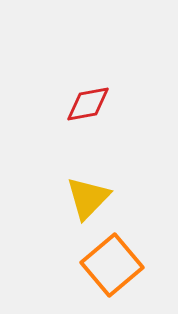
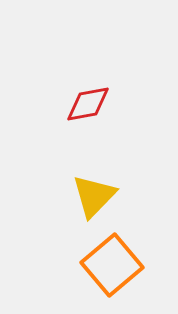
yellow triangle: moved 6 px right, 2 px up
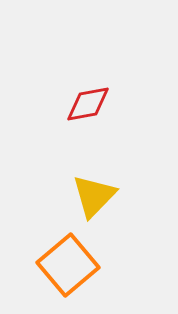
orange square: moved 44 px left
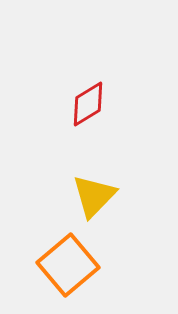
red diamond: rotated 21 degrees counterclockwise
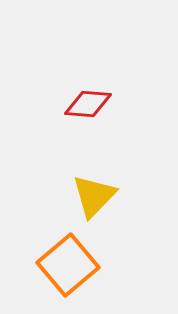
red diamond: rotated 36 degrees clockwise
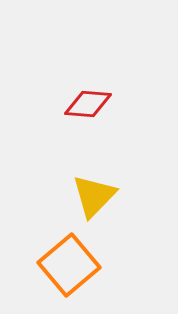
orange square: moved 1 px right
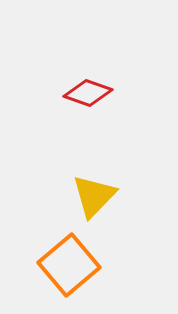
red diamond: moved 11 px up; rotated 15 degrees clockwise
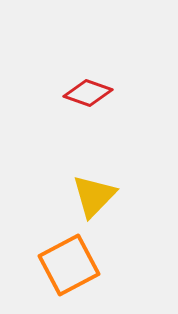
orange square: rotated 12 degrees clockwise
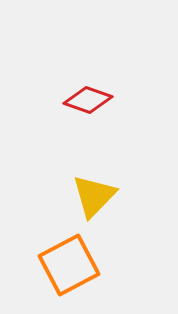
red diamond: moved 7 px down
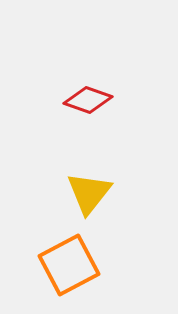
yellow triangle: moved 5 px left, 3 px up; rotated 6 degrees counterclockwise
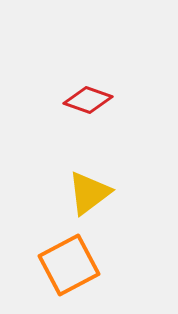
yellow triangle: rotated 15 degrees clockwise
